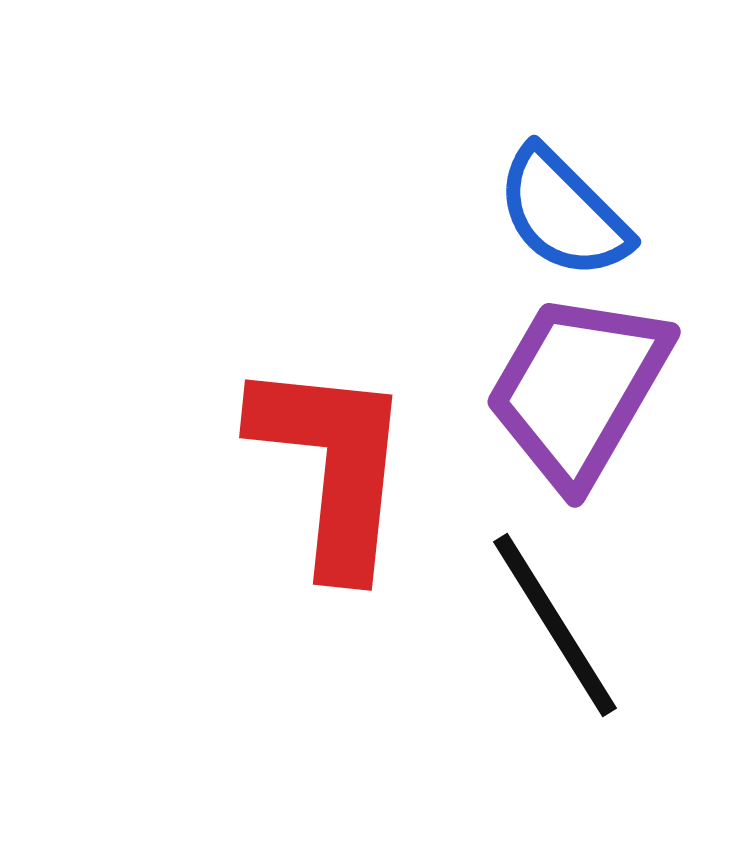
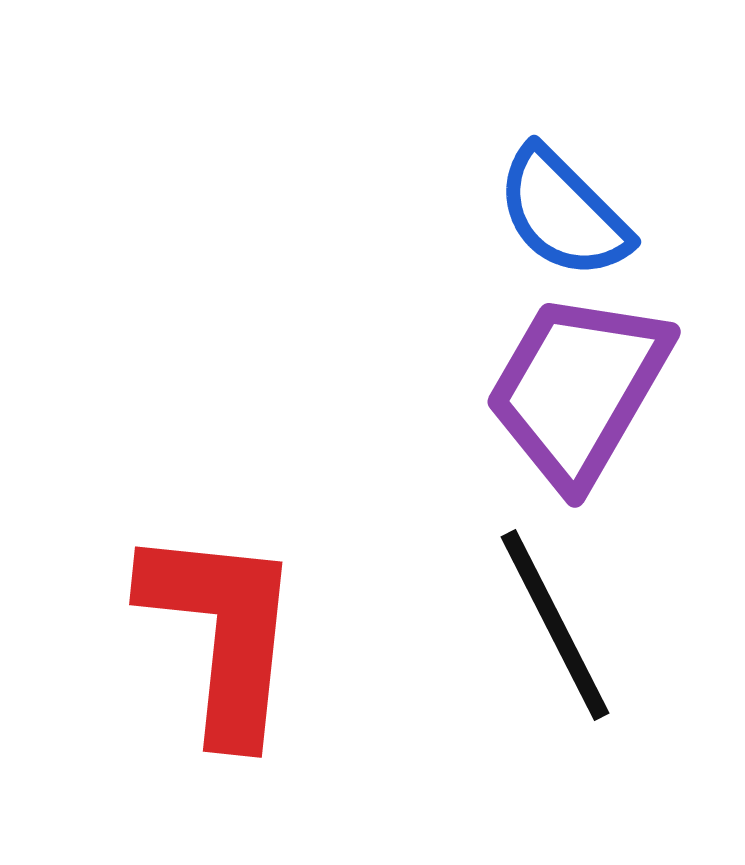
red L-shape: moved 110 px left, 167 px down
black line: rotated 5 degrees clockwise
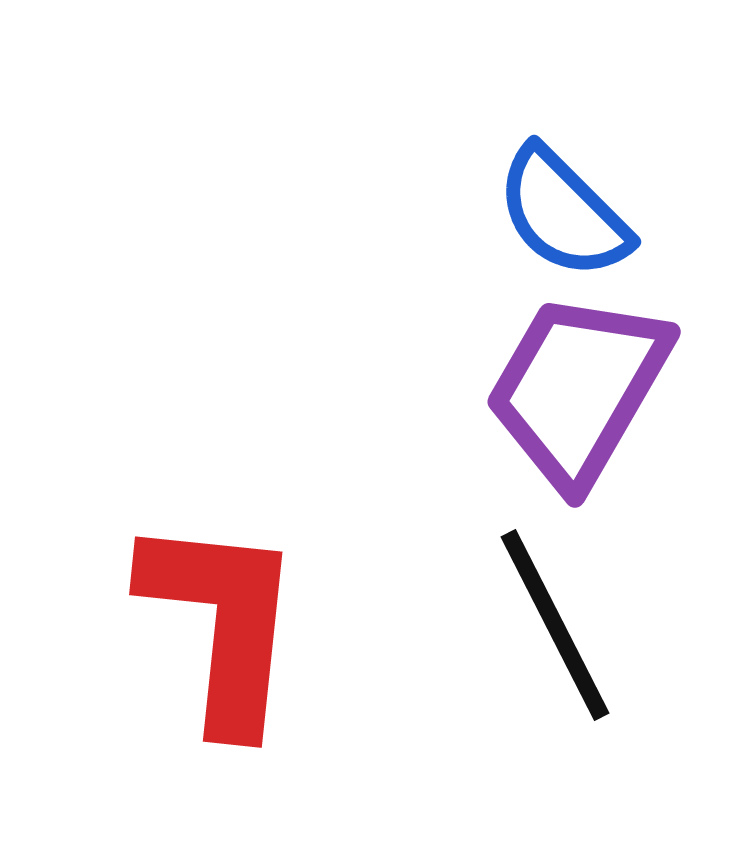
red L-shape: moved 10 px up
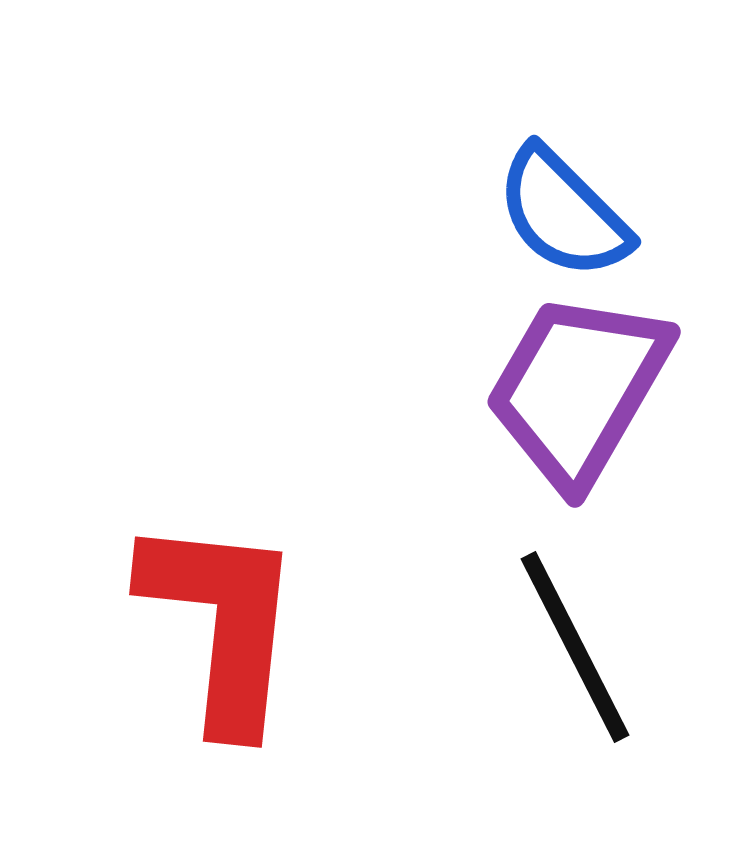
black line: moved 20 px right, 22 px down
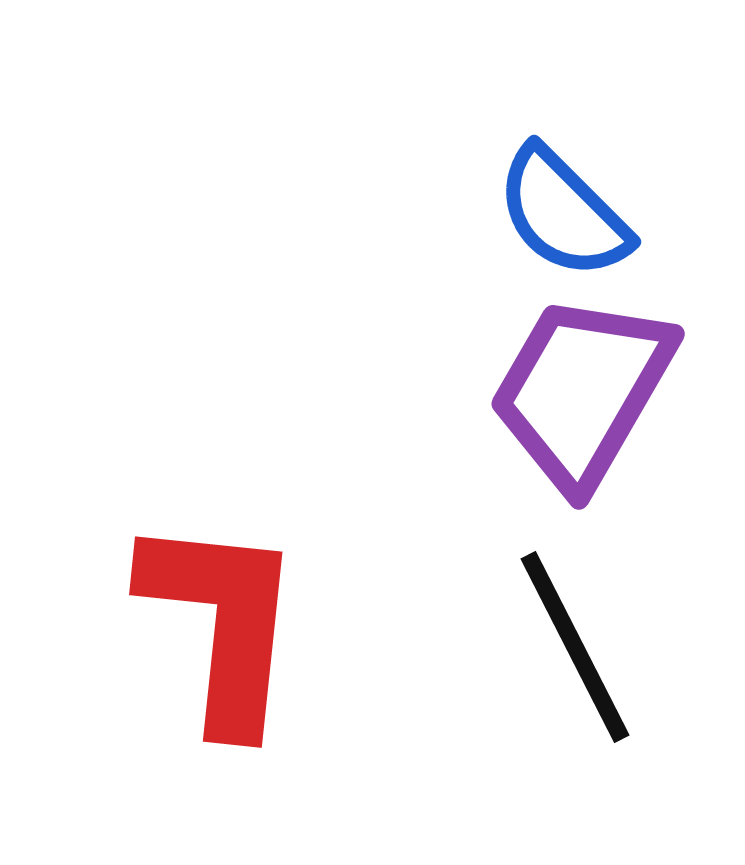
purple trapezoid: moved 4 px right, 2 px down
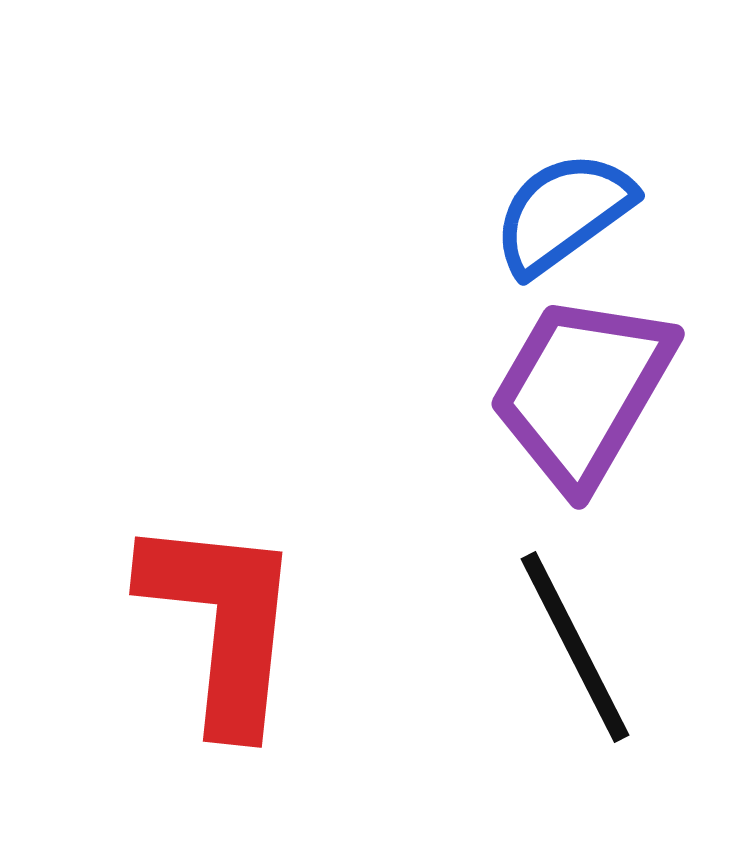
blue semicircle: rotated 99 degrees clockwise
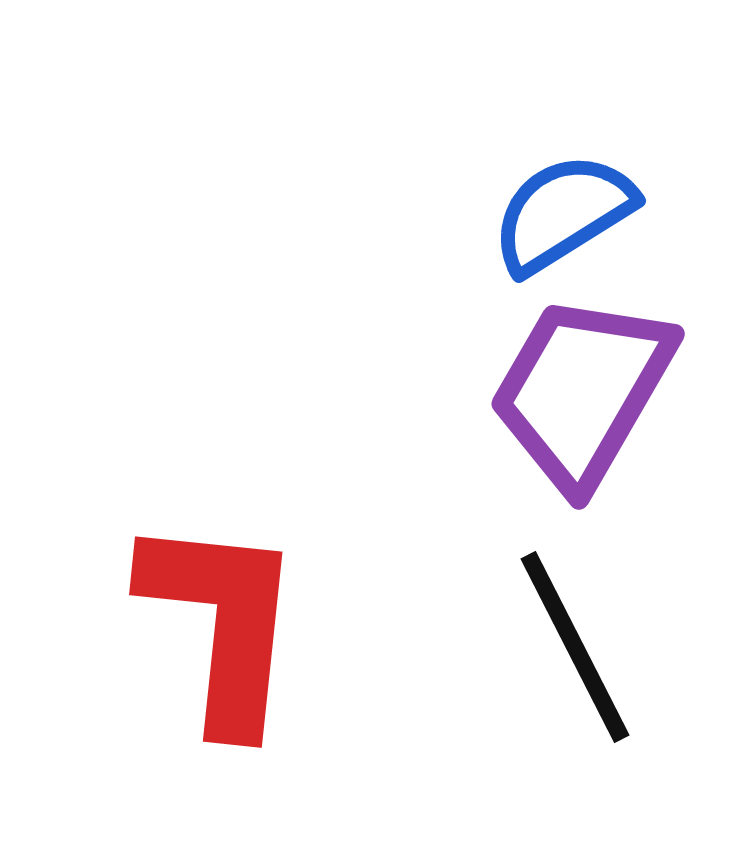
blue semicircle: rotated 4 degrees clockwise
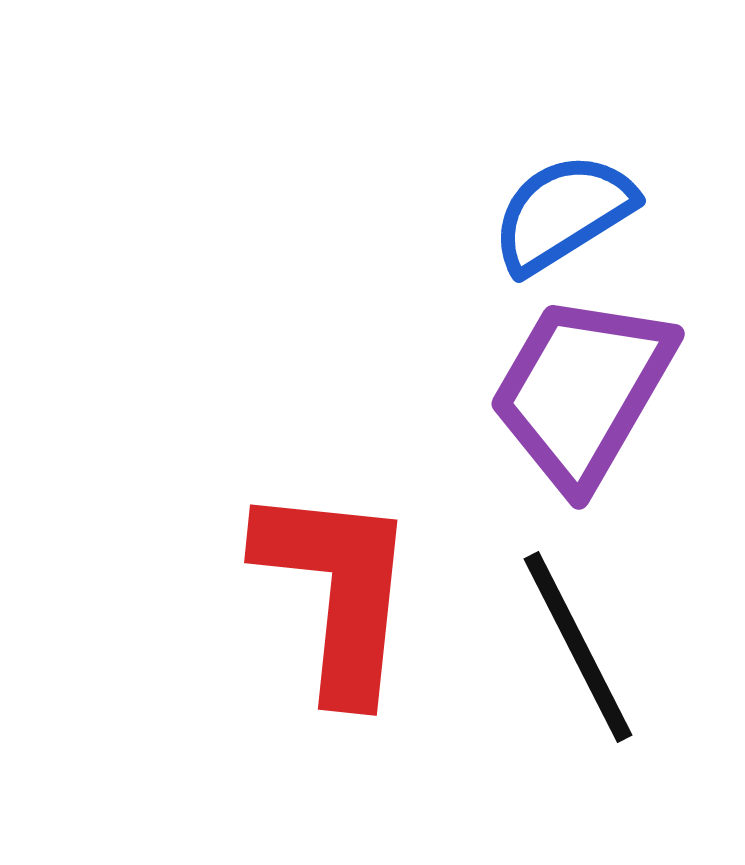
red L-shape: moved 115 px right, 32 px up
black line: moved 3 px right
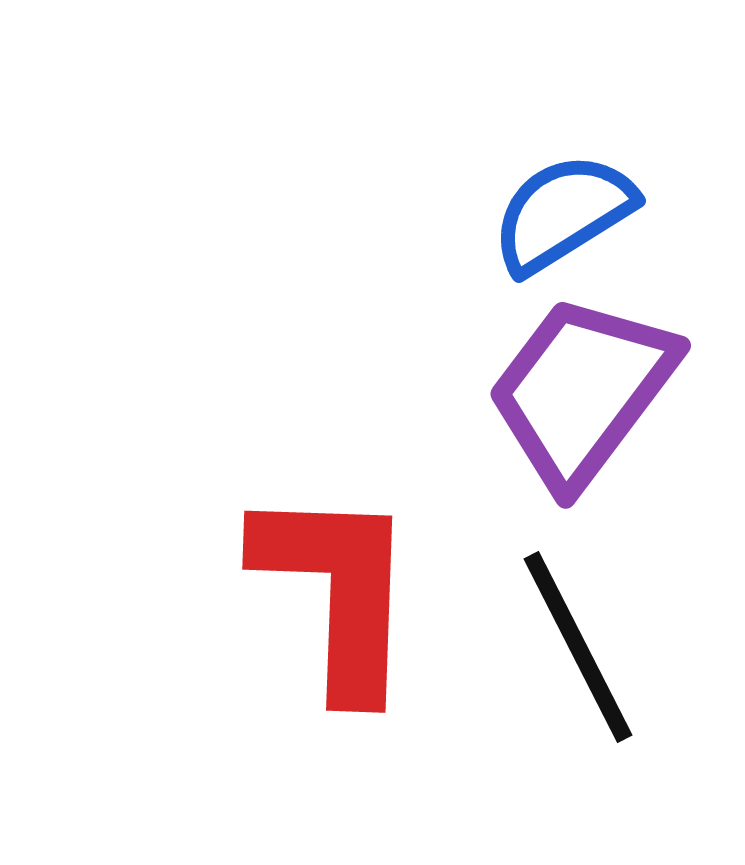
purple trapezoid: rotated 7 degrees clockwise
red L-shape: rotated 4 degrees counterclockwise
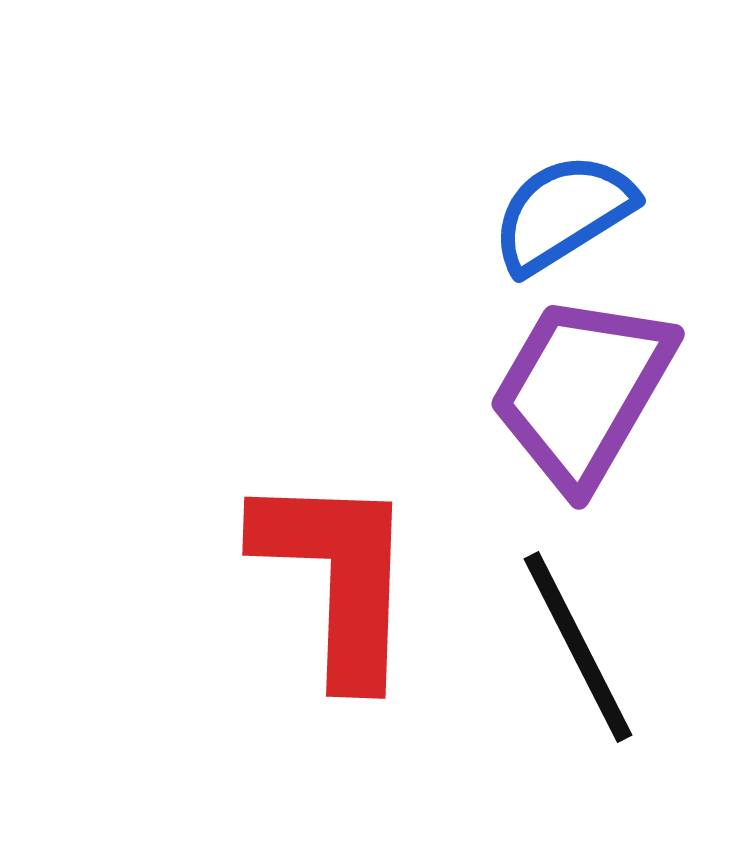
purple trapezoid: rotated 7 degrees counterclockwise
red L-shape: moved 14 px up
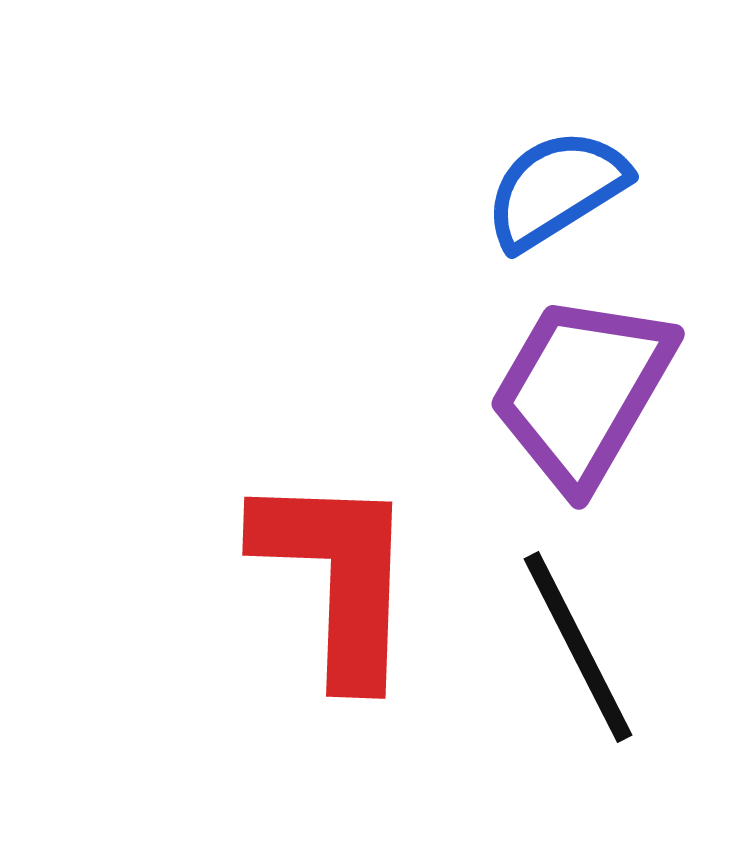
blue semicircle: moved 7 px left, 24 px up
